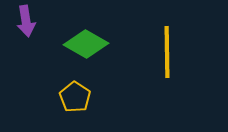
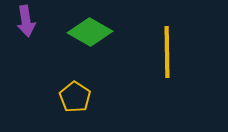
green diamond: moved 4 px right, 12 px up
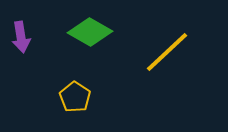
purple arrow: moved 5 px left, 16 px down
yellow line: rotated 48 degrees clockwise
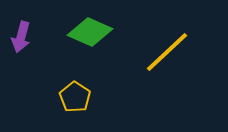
green diamond: rotated 6 degrees counterclockwise
purple arrow: rotated 24 degrees clockwise
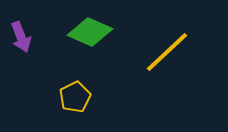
purple arrow: rotated 36 degrees counterclockwise
yellow pentagon: rotated 12 degrees clockwise
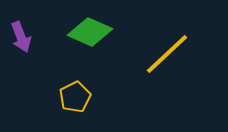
yellow line: moved 2 px down
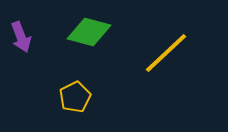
green diamond: moved 1 px left; rotated 9 degrees counterclockwise
yellow line: moved 1 px left, 1 px up
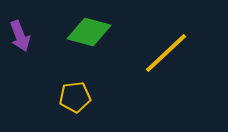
purple arrow: moved 1 px left, 1 px up
yellow pentagon: rotated 20 degrees clockwise
